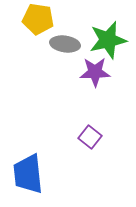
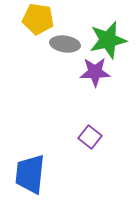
blue trapezoid: moved 2 px right; rotated 12 degrees clockwise
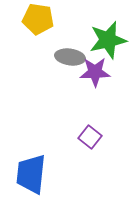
gray ellipse: moved 5 px right, 13 px down
blue trapezoid: moved 1 px right
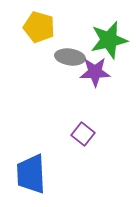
yellow pentagon: moved 1 px right, 8 px down; rotated 8 degrees clockwise
green star: moved 1 px right
purple square: moved 7 px left, 3 px up
blue trapezoid: rotated 9 degrees counterclockwise
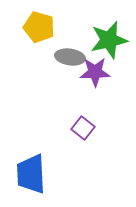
purple square: moved 6 px up
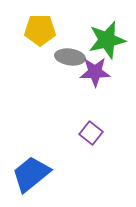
yellow pentagon: moved 1 px right, 3 px down; rotated 16 degrees counterclockwise
green star: moved 2 px left
purple square: moved 8 px right, 5 px down
blue trapezoid: rotated 54 degrees clockwise
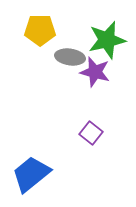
purple star: rotated 16 degrees clockwise
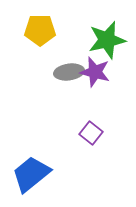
gray ellipse: moved 1 px left, 15 px down; rotated 16 degrees counterclockwise
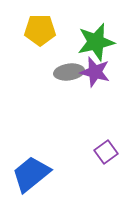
green star: moved 11 px left, 2 px down
purple square: moved 15 px right, 19 px down; rotated 15 degrees clockwise
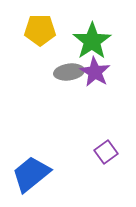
green star: moved 4 px left, 1 px up; rotated 21 degrees counterclockwise
purple star: rotated 16 degrees clockwise
